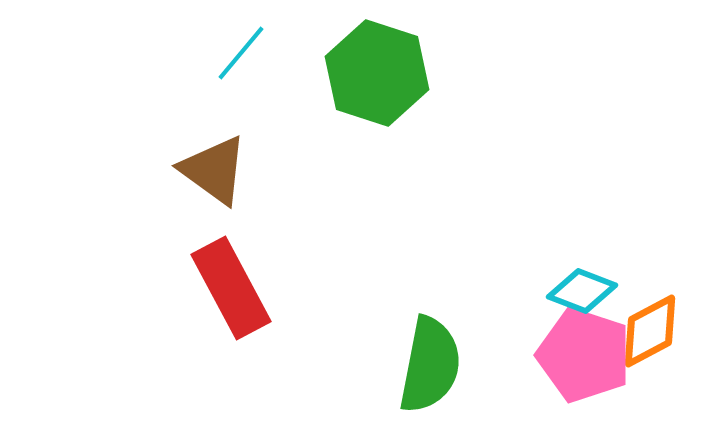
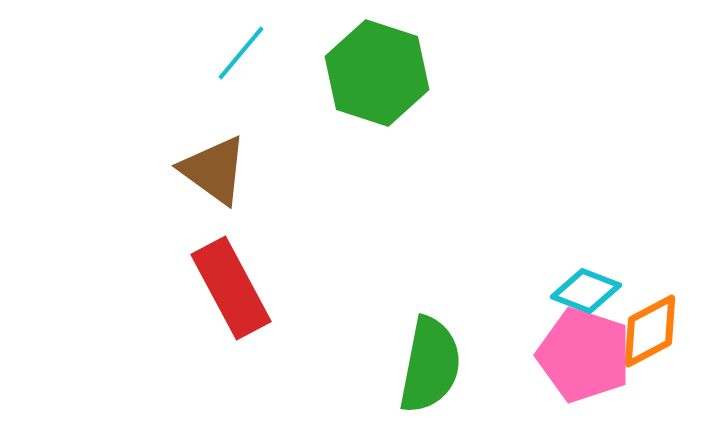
cyan diamond: moved 4 px right
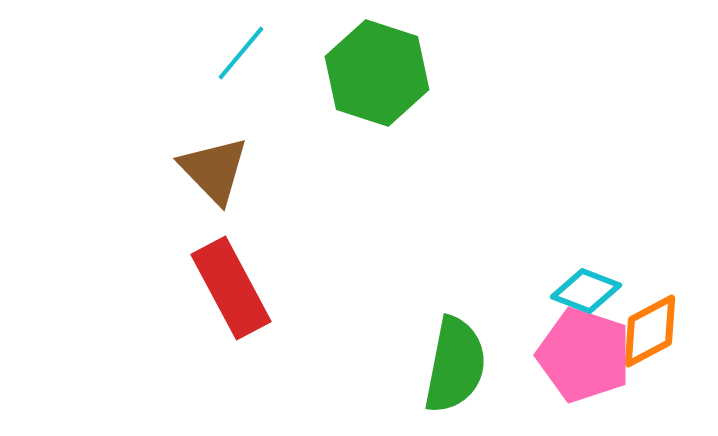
brown triangle: rotated 10 degrees clockwise
green semicircle: moved 25 px right
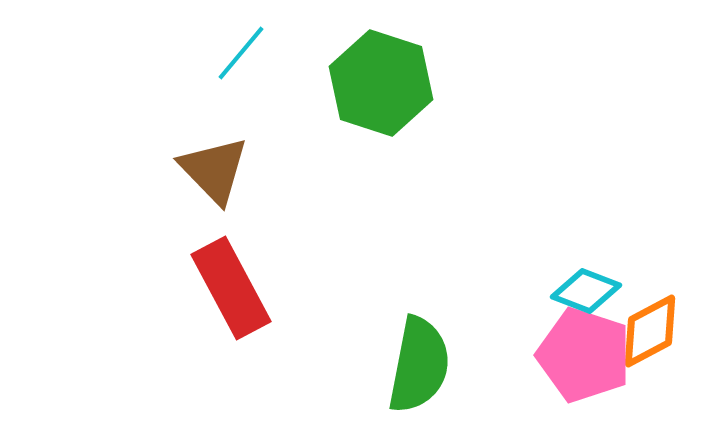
green hexagon: moved 4 px right, 10 px down
green semicircle: moved 36 px left
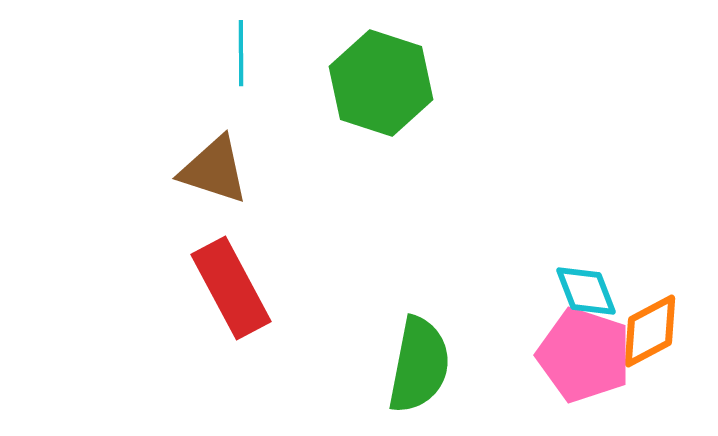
cyan line: rotated 40 degrees counterclockwise
brown triangle: rotated 28 degrees counterclockwise
cyan diamond: rotated 48 degrees clockwise
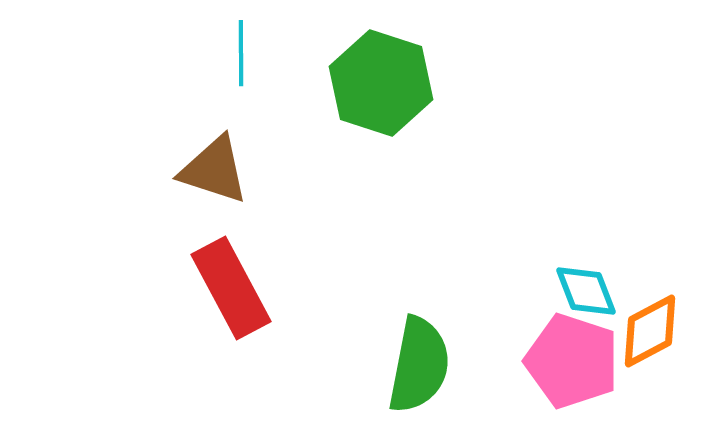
pink pentagon: moved 12 px left, 6 px down
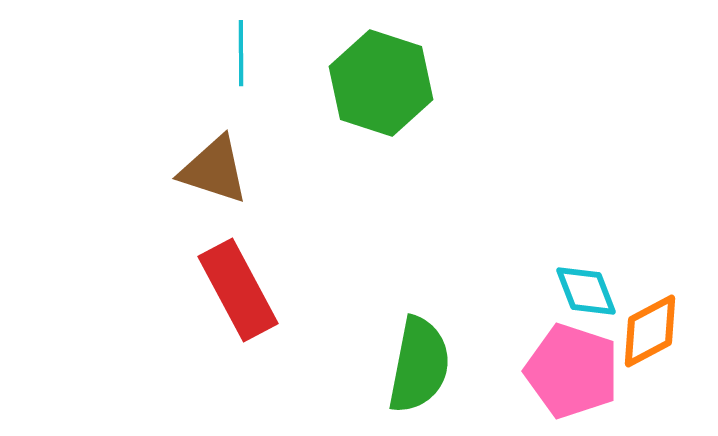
red rectangle: moved 7 px right, 2 px down
pink pentagon: moved 10 px down
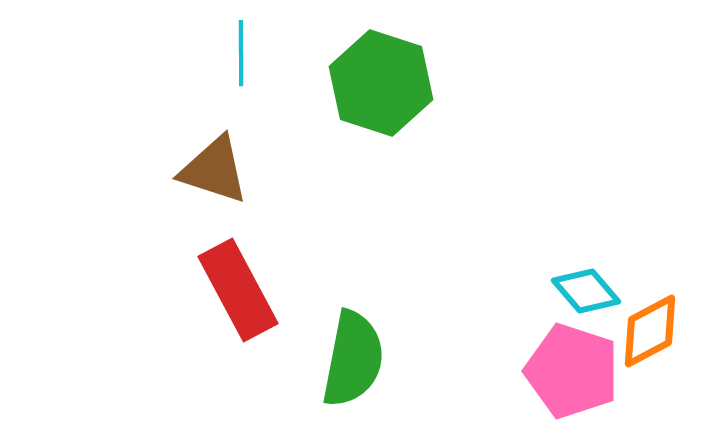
cyan diamond: rotated 20 degrees counterclockwise
green semicircle: moved 66 px left, 6 px up
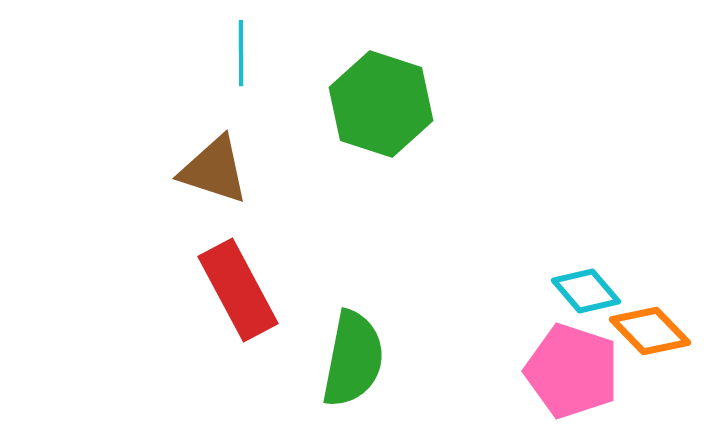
green hexagon: moved 21 px down
orange diamond: rotated 74 degrees clockwise
